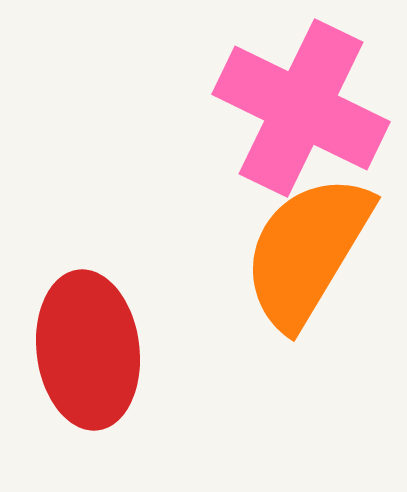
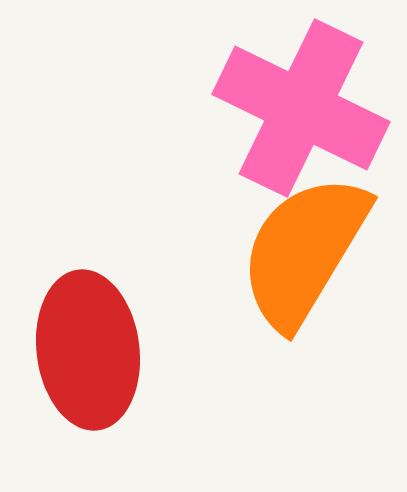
orange semicircle: moved 3 px left
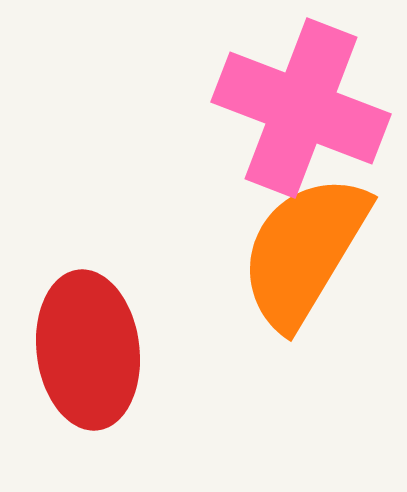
pink cross: rotated 5 degrees counterclockwise
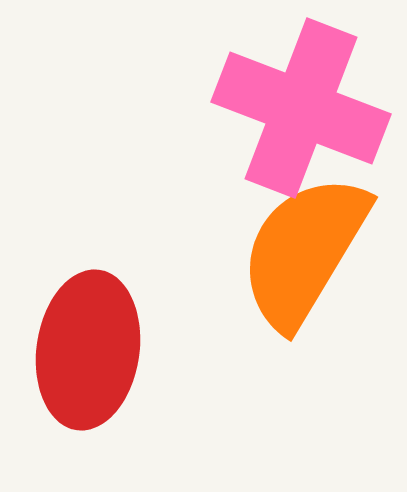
red ellipse: rotated 15 degrees clockwise
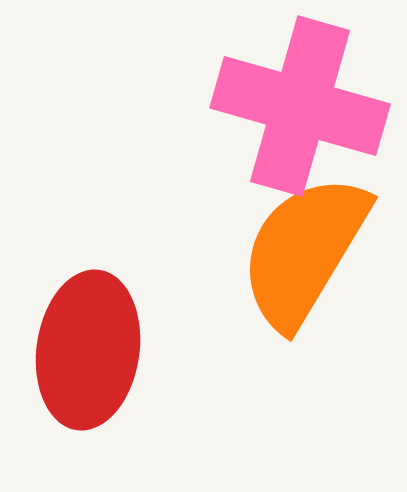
pink cross: moved 1 px left, 2 px up; rotated 5 degrees counterclockwise
